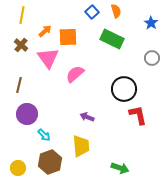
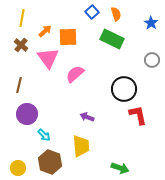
orange semicircle: moved 3 px down
yellow line: moved 3 px down
gray circle: moved 2 px down
brown hexagon: rotated 20 degrees counterclockwise
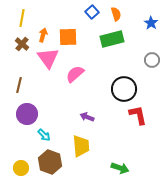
orange arrow: moved 2 px left, 4 px down; rotated 32 degrees counterclockwise
green rectangle: rotated 40 degrees counterclockwise
brown cross: moved 1 px right, 1 px up
yellow circle: moved 3 px right
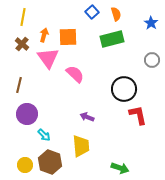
yellow line: moved 1 px right, 1 px up
orange arrow: moved 1 px right
pink semicircle: rotated 84 degrees clockwise
yellow circle: moved 4 px right, 3 px up
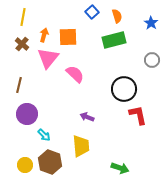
orange semicircle: moved 1 px right, 2 px down
green rectangle: moved 2 px right, 1 px down
pink triangle: rotated 15 degrees clockwise
